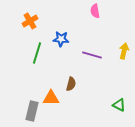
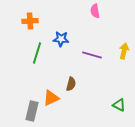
orange cross: rotated 28 degrees clockwise
orange triangle: rotated 24 degrees counterclockwise
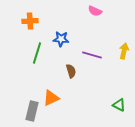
pink semicircle: rotated 56 degrees counterclockwise
brown semicircle: moved 13 px up; rotated 32 degrees counterclockwise
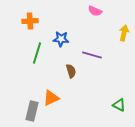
yellow arrow: moved 18 px up
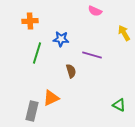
yellow arrow: rotated 42 degrees counterclockwise
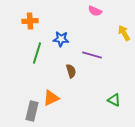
green triangle: moved 5 px left, 5 px up
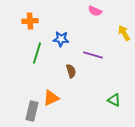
purple line: moved 1 px right
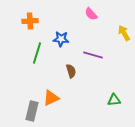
pink semicircle: moved 4 px left, 3 px down; rotated 24 degrees clockwise
green triangle: rotated 32 degrees counterclockwise
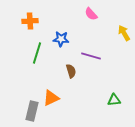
purple line: moved 2 px left, 1 px down
